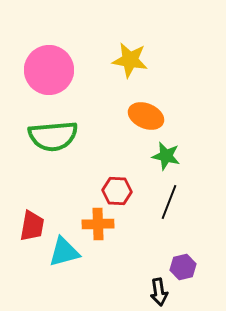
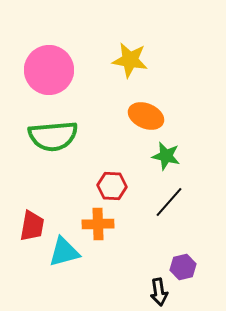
red hexagon: moved 5 px left, 5 px up
black line: rotated 20 degrees clockwise
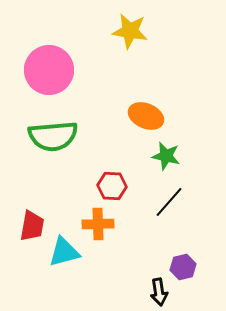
yellow star: moved 29 px up
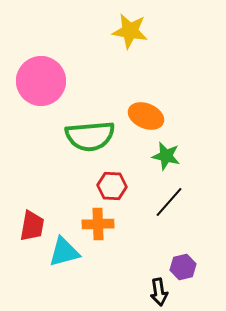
pink circle: moved 8 px left, 11 px down
green semicircle: moved 37 px right
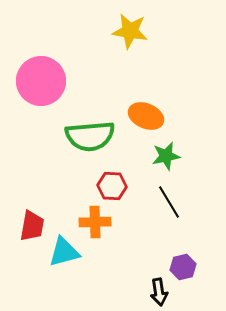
green star: rotated 24 degrees counterclockwise
black line: rotated 72 degrees counterclockwise
orange cross: moved 3 px left, 2 px up
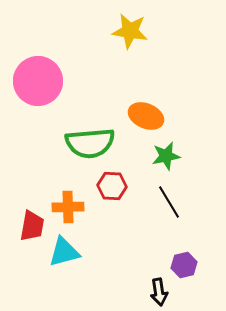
pink circle: moved 3 px left
green semicircle: moved 7 px down
orange cross: moved 27 px left, 15 px up
purple hexagon: moved 1 px right, 2 px up
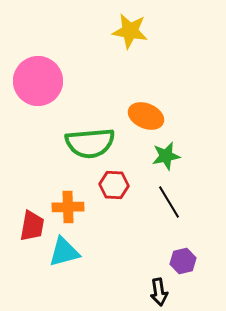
red hexagon: moved 2 px right, 1 px up
purple hexagon: moved 1 px left, 4 px up
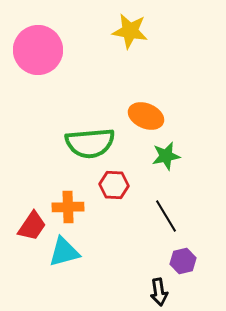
pink circle: moved 31 px up
black line: moved 3 px left, 14 px down
red trapezoid: rotated 24 degrees clockwise
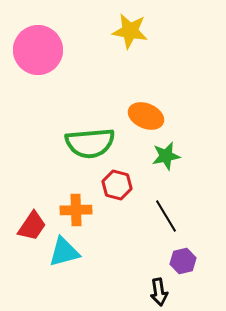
red hexagon: moved 3 px right; rotated 12 degrees clockwise
orange cross: moved 8 px right, 3 px down
